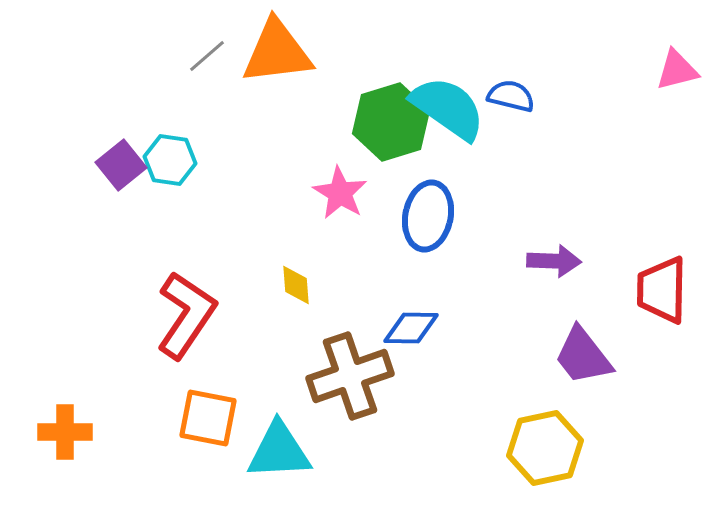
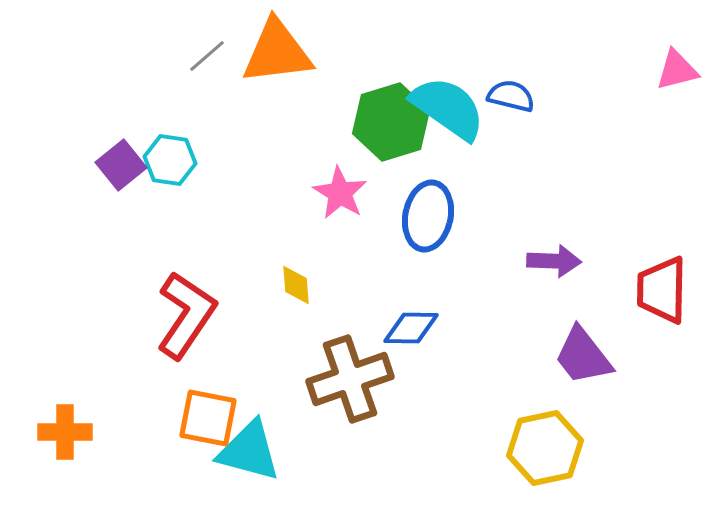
brown cross: moved 3 px down
cyan triangle: moved 30 px left; rotated 18 degrees clockwise
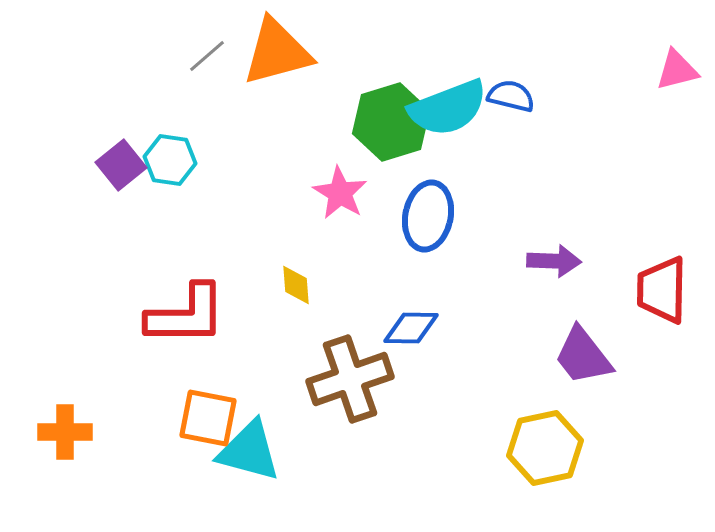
orange triangle: rotated 8 degrees counterclockwise
cyan semicircle: rotated 124 degrees clockwise
red L-shape: rotated 56 degrees clockwise
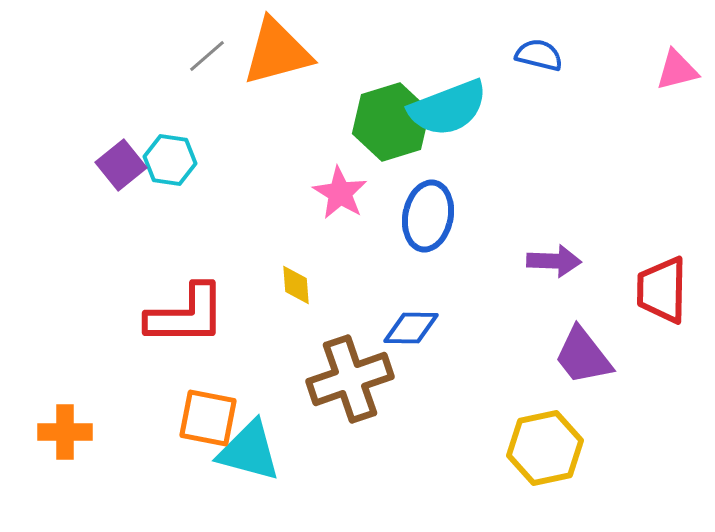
blue semicircle: moved 28 px right, 41 px up
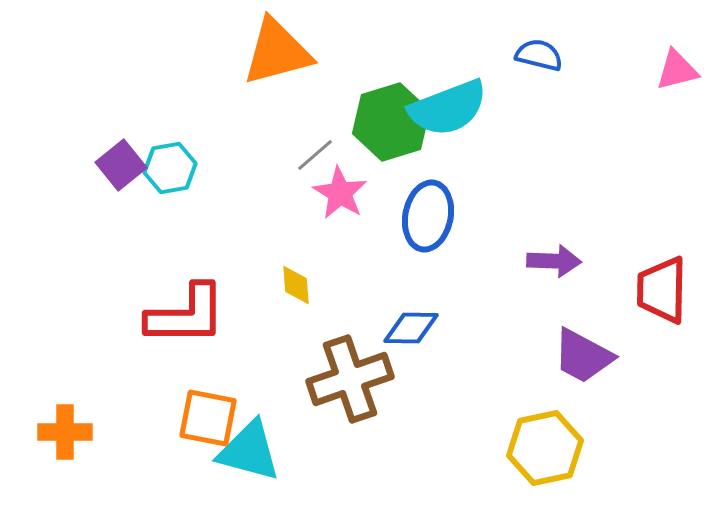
gray line: moved 108 px right, 99 px down
cyan hexagon: moved 8 px down; rotated 18 degrees counterclockwise
purple trapezoid: rotated 24 degrees counterclockwise
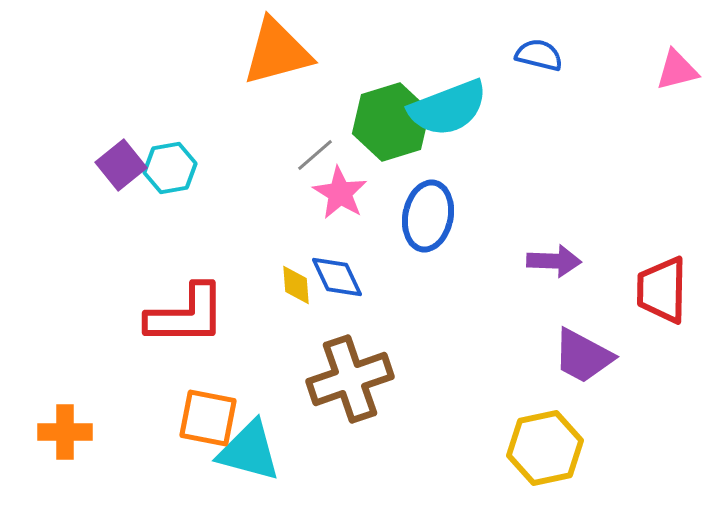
blue diamond: moved 74 px left, 51 px up; rotated 64 degrees clockwise
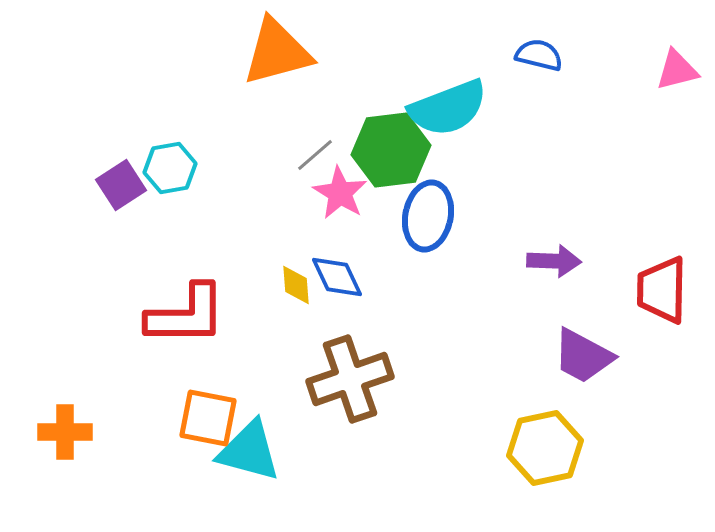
green hexagon: moved 28 px down; rotated 10 degrees clockwise
purple square: moved 20 px down; rotated 6 degrees clockwise
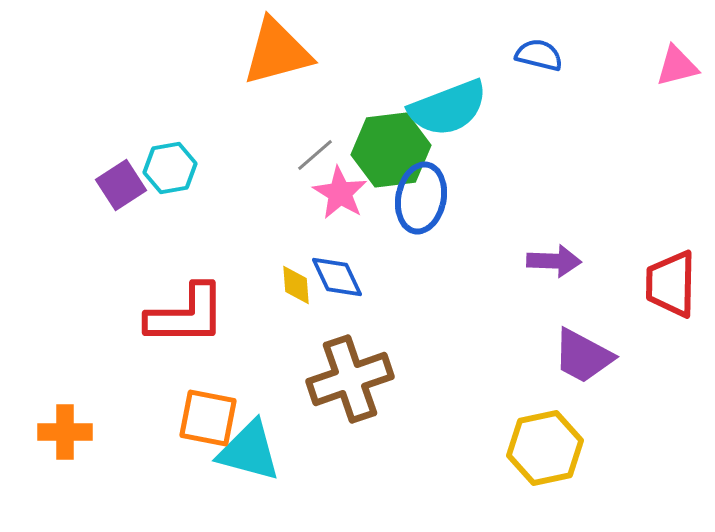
pink triangle: moved 4 px up
blue ellipse: moved 7 px left, 18 px up
red trapezoid: moved 9 px right, 6 px up
